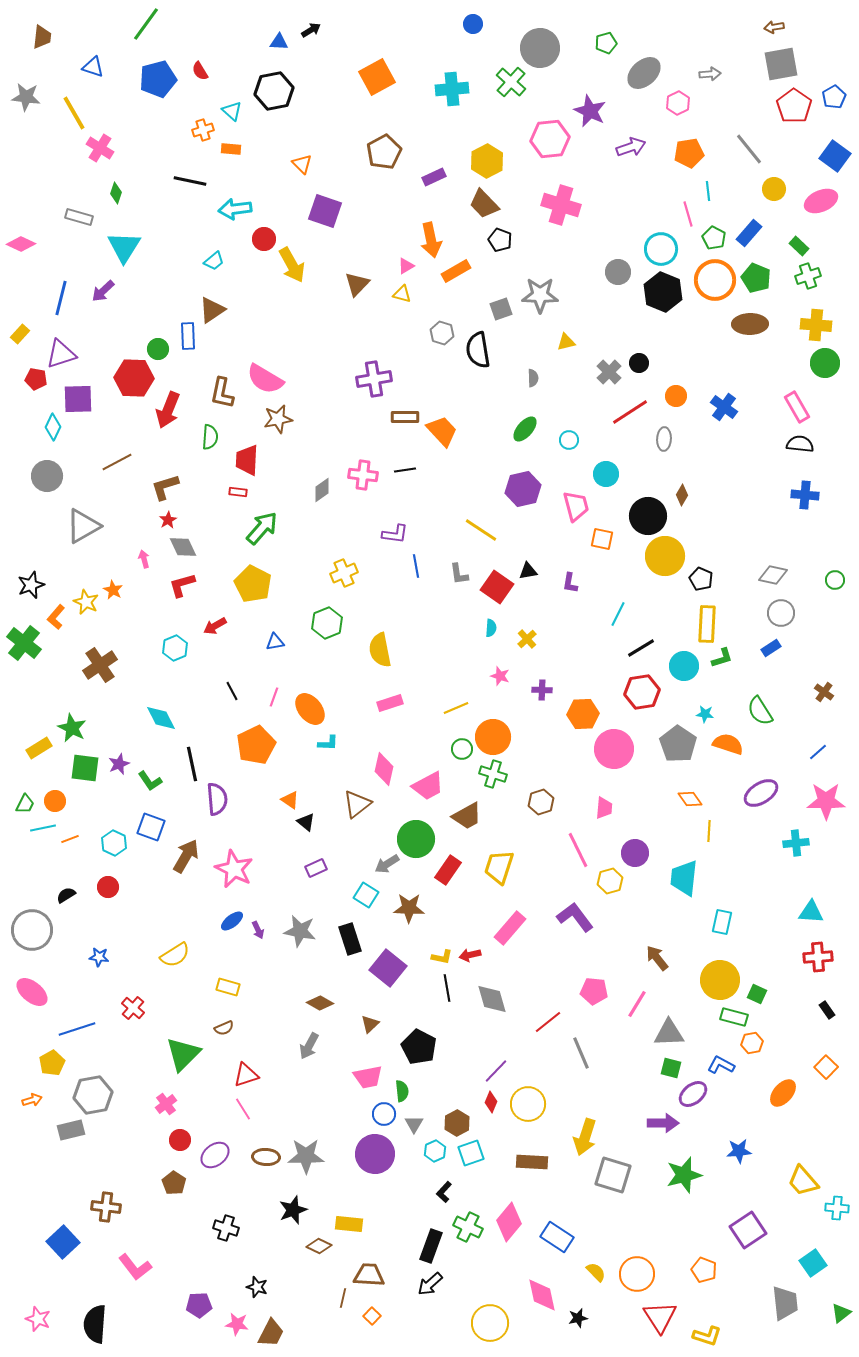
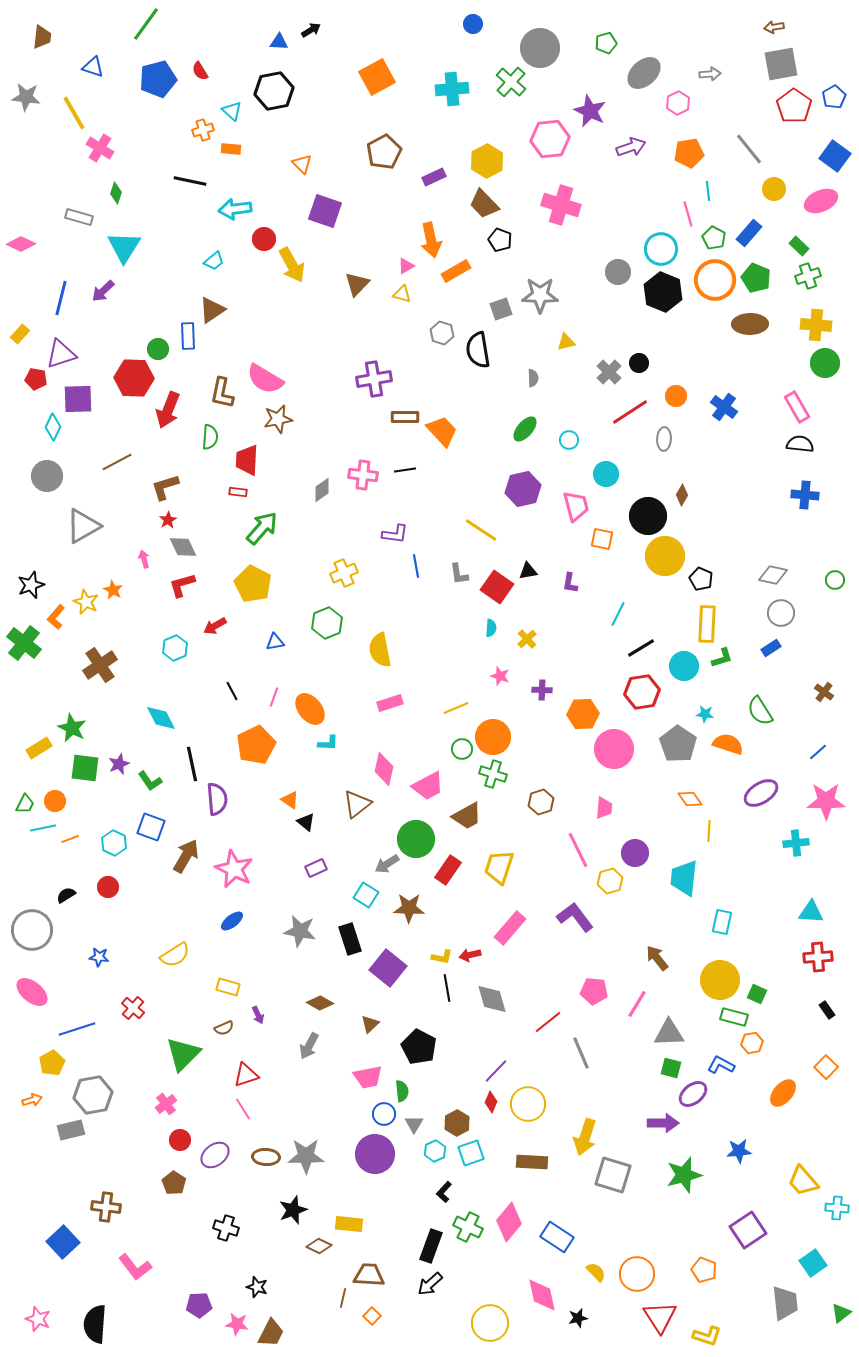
purple arrow at (258, 930): moved 85 px down
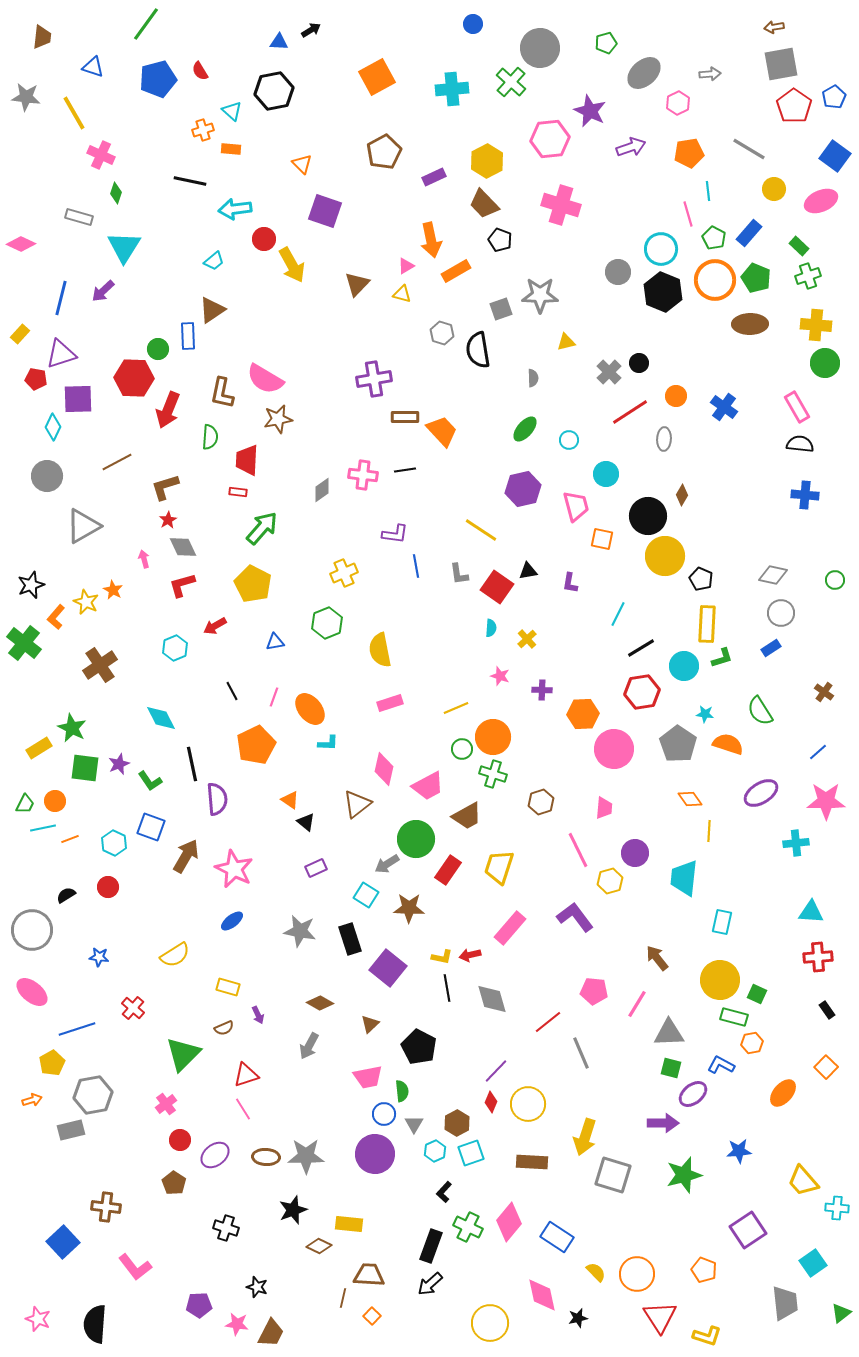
pink cross at (100, 148): moved 1 px right, 7 px down; rotated 8 degrees counterclockwise
gray line at (749, 149): rotated 20 degrees counterclockwise
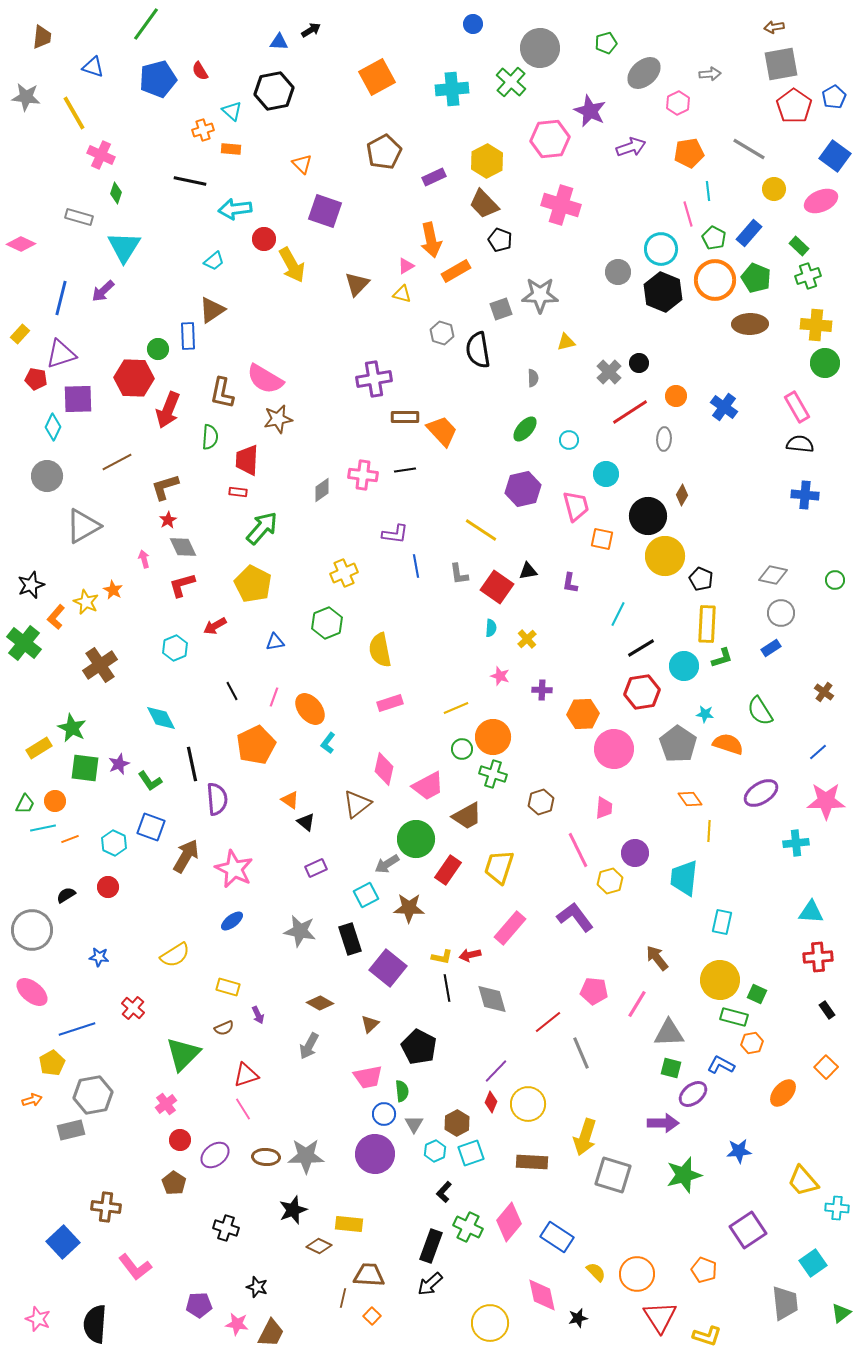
cyan L-shape at (328, 743): rotated 125 degrees clockwise
cyan square at (366, 895): rotated 30 degrees clockwise
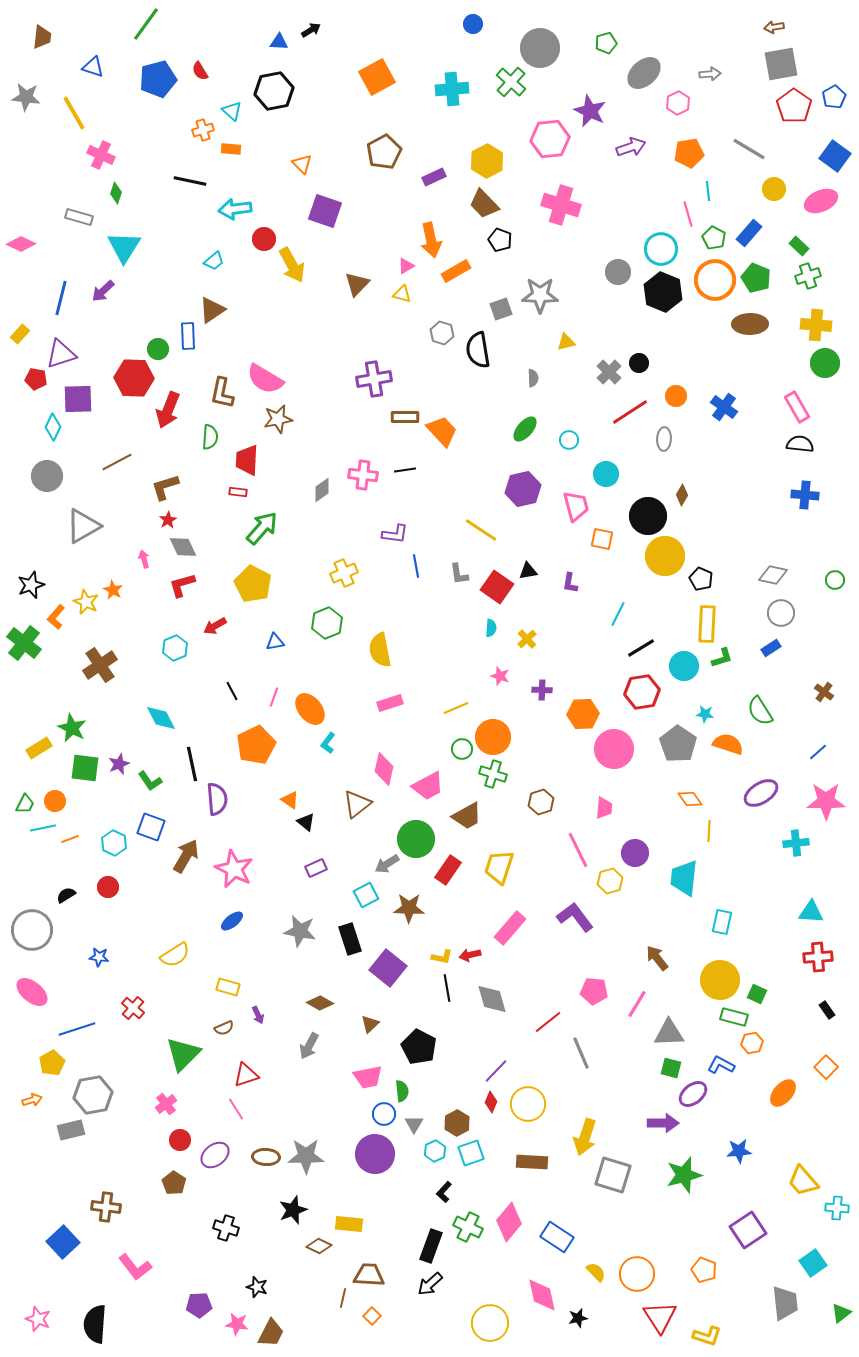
pink line at (243, 1109): moved 7 px left
